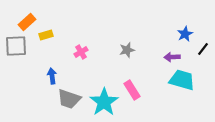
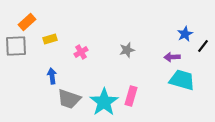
yellow rectangle: moved 4 px right, 4 px down
black line: moved 3 px up
pink rectangle: moved 1 px left, 6 px down; rotated 48 degrees clockwise
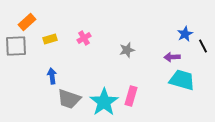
black line: rotated 64 degrees counterclockwise
pink cross: moved 3 px right, 14 px up
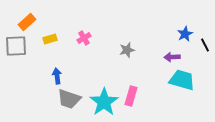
black line: moved 2 px right, 1 px up
blue arrow: moved 5 px right
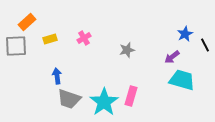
purple arrow: rotated 35 degrees counterclockwise
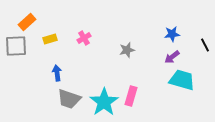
blue star: moved 13 px left; rotated 21 degrees clockwise
blue arrow: moved 3 px up
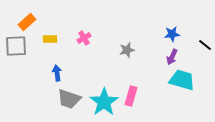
yellow rectangle: rotated 16 degrees clockwise
black line: rotated 24 degrees counterclockwise
purple arrow: rotated 28 degrees counterclockwise
